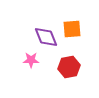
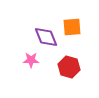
orange square: moved 2 px up
red hexagon: rotated 25 degrees clockwise
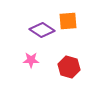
orange square: moved 4 px left, 6 px up
purple diamond: moved 4 px left, 7 px up; rotated 35 degrees counterclockwise
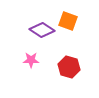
orange square: rotated 24 degrees clockwise
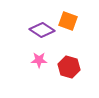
pink star: moved 8 px right
